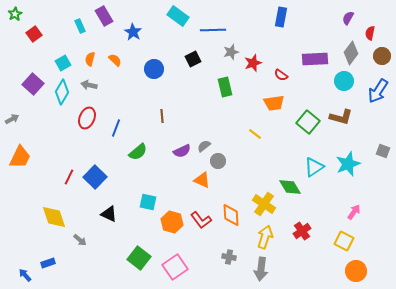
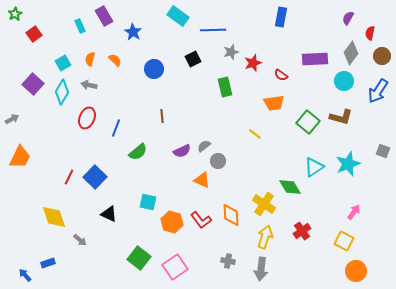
gray cross at (229, 257): moved 1 px left, 4 px down
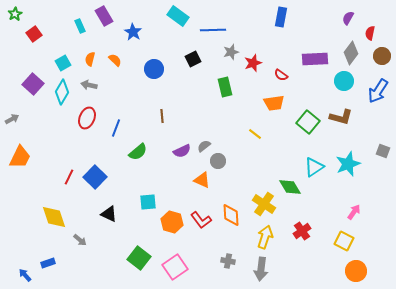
cyan square at (148, 202): rotated 18 degrees counterclockwise
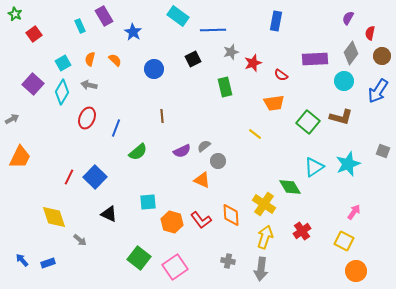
green star at (15, 14): rotated 16 degrees counterclockwise
blue rectangle at (281, 17): moved 5 px left, 4 px down
blue arrow at (25, 275): moved 3 px left, 15 px up
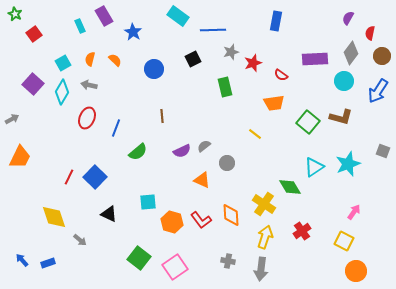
gray circle at (218, 161): moved 9 px right, 2 px down
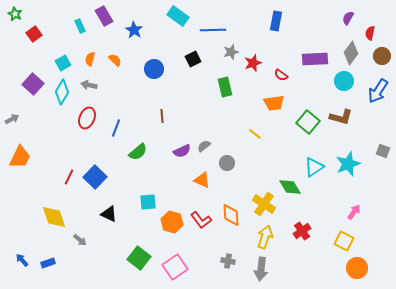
blue star at (133, 32): moved 1 px right, 2 px up
orange circle at (356, 271): moved 1 px right, 3 px up
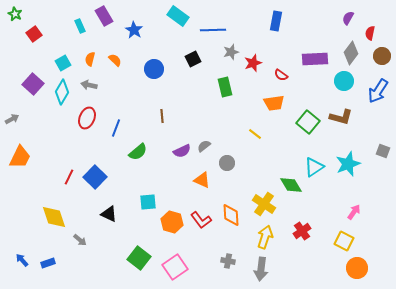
green diamond at (290, 187): moved 1 px right, 2 px up
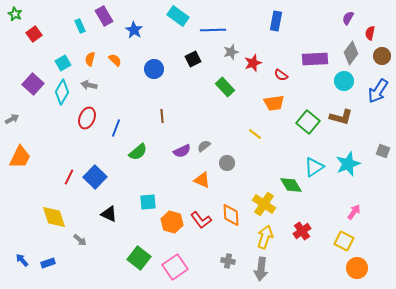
green rectangle at (225, 87): rotated 30 degrees counterclockwise
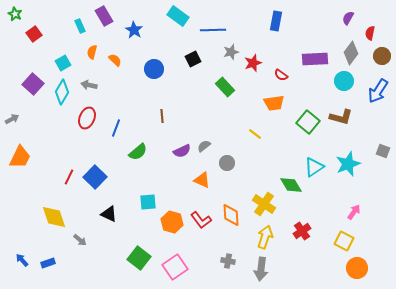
orange semicircle at (90, 59): moved 2 px right, 7 px up
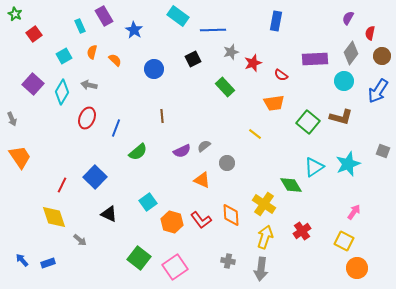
cyan square at (63, 63): moved 1 px right, 7 px up
gray arrow at (12, 119): rotated 96 degrees clockwise
orange trapezoid at (20, 157): rotated 60 degrees counterclockwise
red line at (69, 177): moved 7 px left, 8 px down
cyan square at (148, 202): rotated 30 degrees counterclockwise
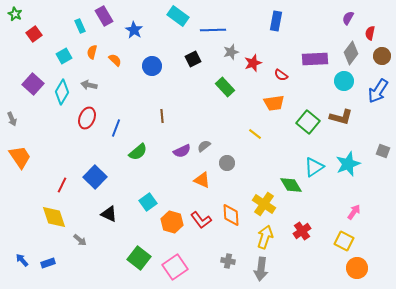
blue circle at (154, 69): moved 2 px left, 3 px up
